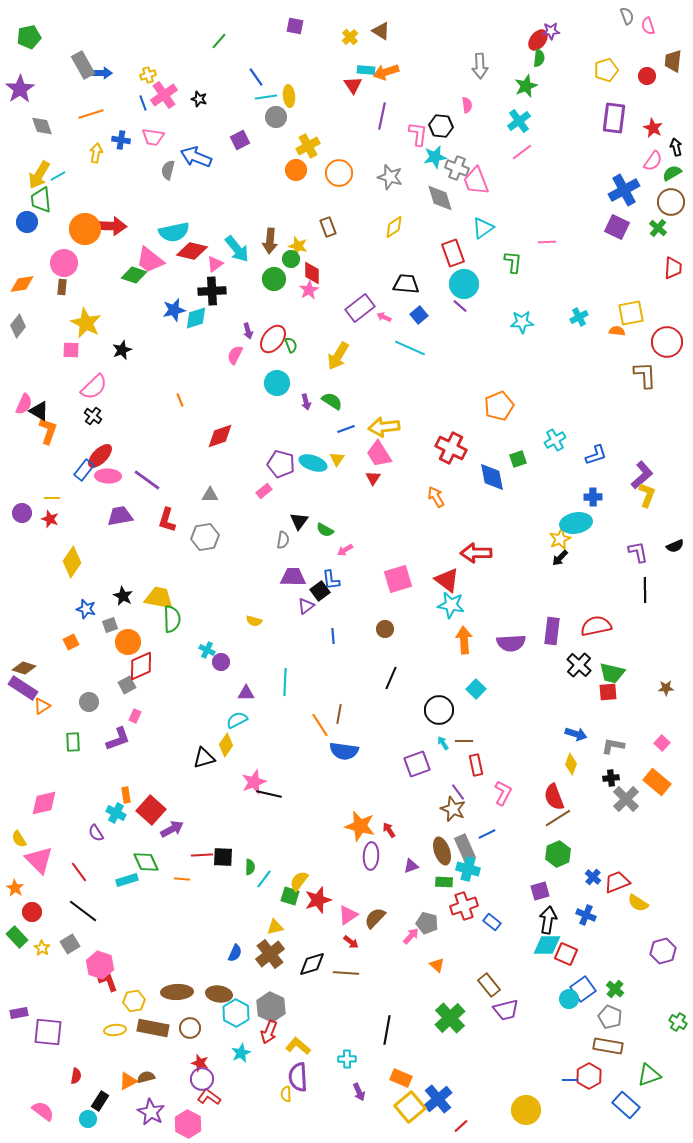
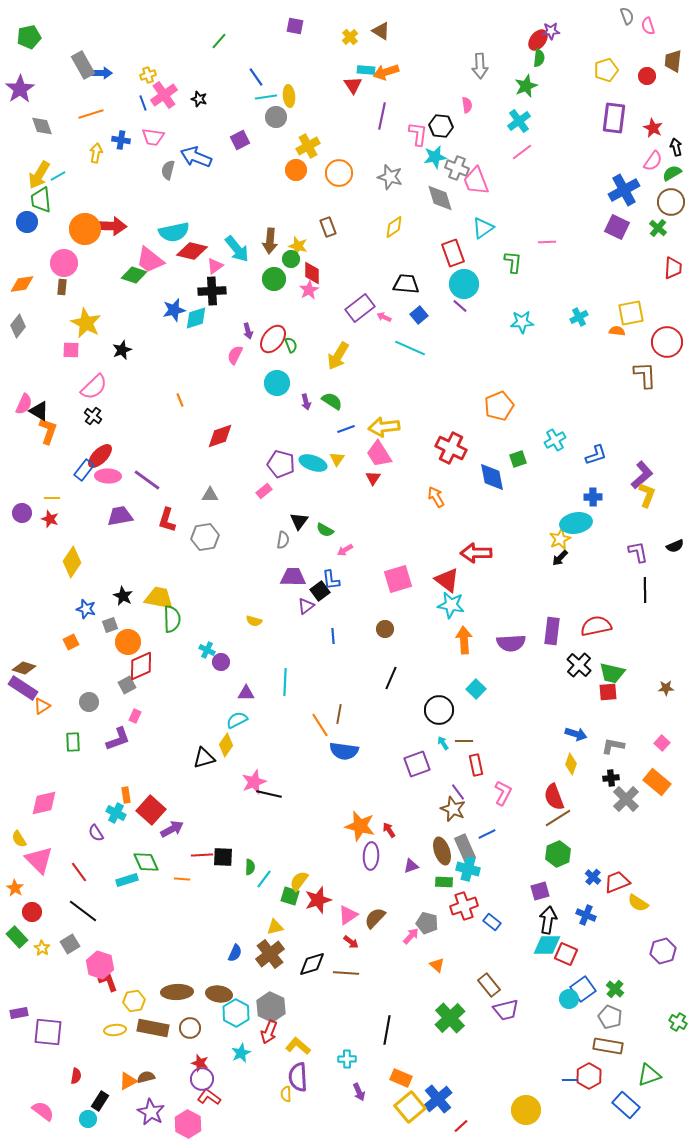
pink triangle at (215, 264): moved 2 px down
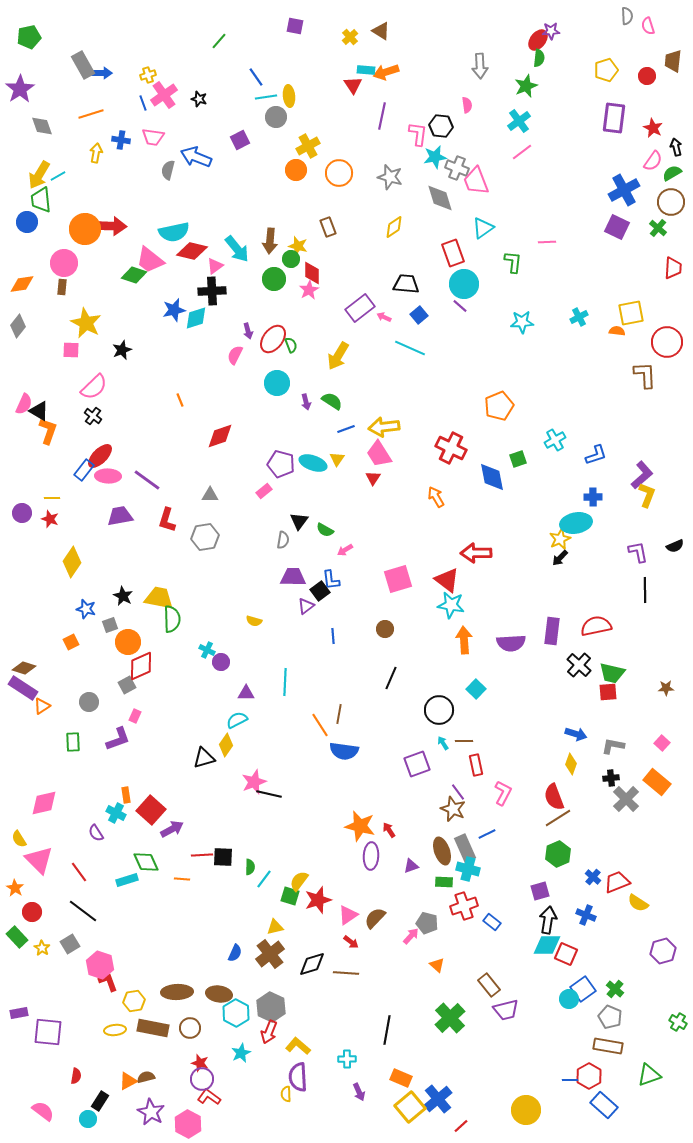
gray semicircle at (627, 16): rotated 18 degrees clockwise
blue rectangle at (626, 1105): moved 22 px left
